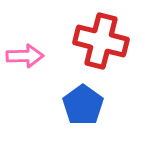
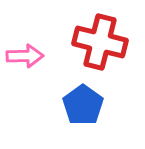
red cross: moved 1 px left, 1 px down
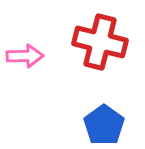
blue pentagon: moved 21 px right, 20 px down
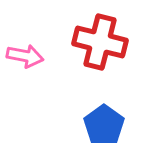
pink arrow: rotated 12 degrees clockwise
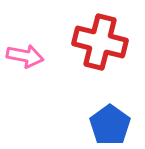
blue pentagon: moved 6 px right
